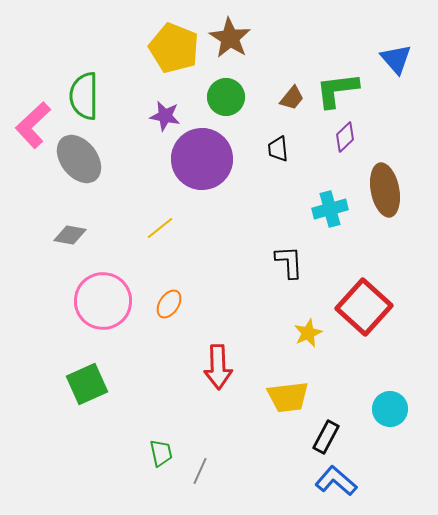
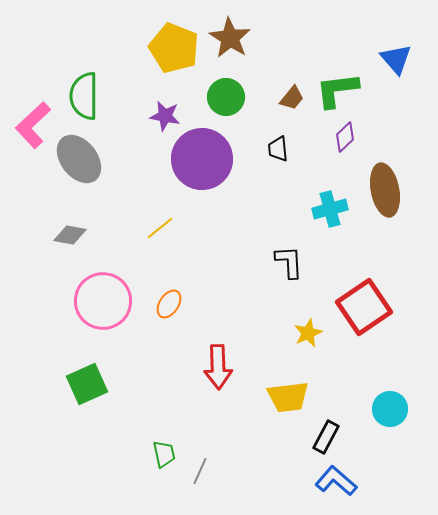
red square: rotated 14 degrees clockwise
green trapezoid: moved 3 px right, 1 px down
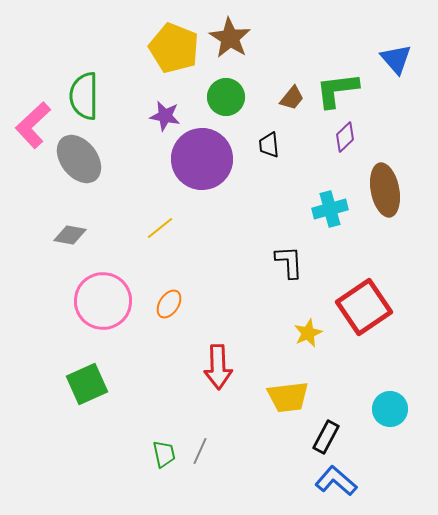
black trapezoid: moved 9 px left, 4 px up
gray line: moved 20 px up
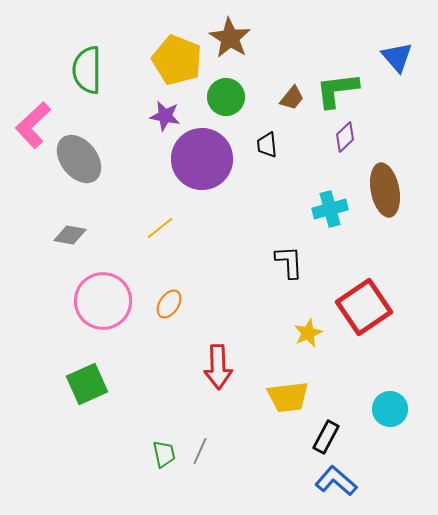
yellow pentagon: moved 3 px right, 12 px down
blue triangle: moved 1 px right, 2 px up
green semicircle: moved 3 px right, 26 px up
black trapezoid: moved 2 px left
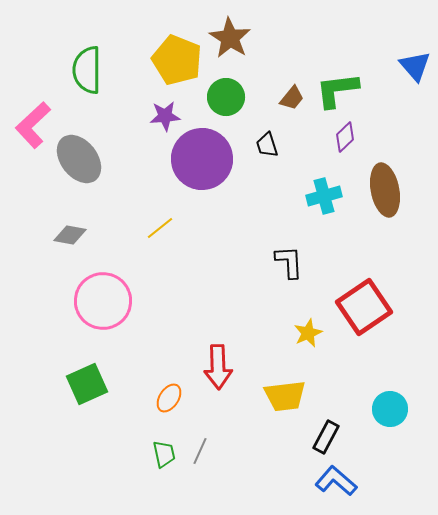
blue triangle: moved 18 px right, 9 px down
purple star: rotated 16 degrees counterclockwise
black trapezoid: rotated 12 degrees counterclockwise
cyan cross: moved 6 px left, 13 px up
orange ellipse: moved 94 px down
yellow trapezoid: moved 3 px left, 1 px up
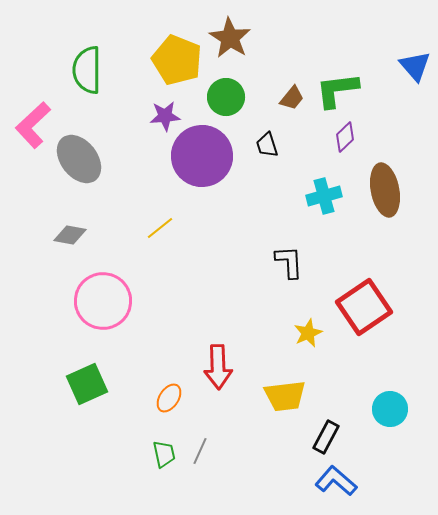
purple circle: moved 3 px up
